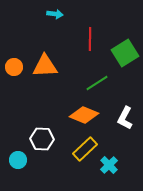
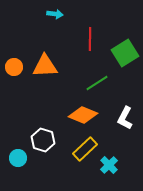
orange diamond: moved 1 px left
white hexagon: moved 1 px right, 1 px down; rotated 15 degrees clockwise
cyan circle: moved 2 px up
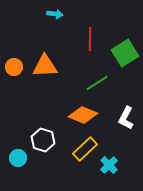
white L-shape: moved 1 px right
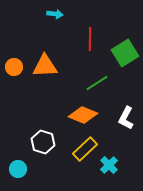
white hexagon: moved 2 px down
cyan circle: moved 11 px down
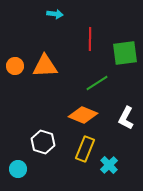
green square: rotated 24 degrees clockwise
orange circle: moved 1 px right, 1 px up
yellow rectangle: rotated 25 degrees counterclockwise
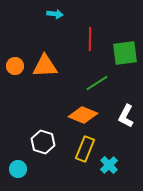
white L-shape: moved 2 px up
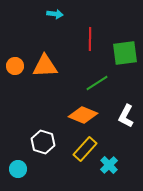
yellow rectangle: rotated 20 degrees clockwise
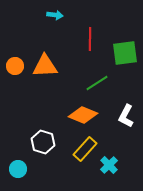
cyan arrow: moved 1 px down
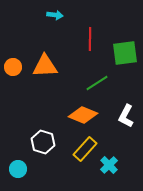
orange circle: moved 2 px left, 1 px down
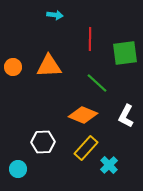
orange triangle: moved 4 px right
green line: rotated 75 degrees clockwise
white hexagon: rotated 20 degrees counterclockwise
yellow rectangle: moved 1 px right, 1 px up
